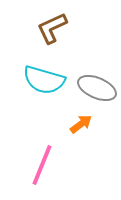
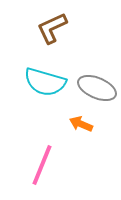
cyan semicircle: moved 1 px right, 2 px down
orange arrow: rotated 120 degrees counterclockwise
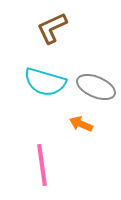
gray ellipse: moved 1 px left, 1 px up
pink line: rotated 30 degrees counterclockwise
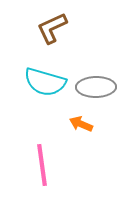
gray ellipse: rotated 24 degrees counterclockwise
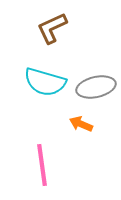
gray ellipse: rotated 12 degrees counterclockwise
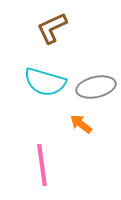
orange arrow: rotated 15 degrees clockwise
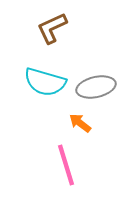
orange arrow: moved 1 px left, 1 px up
pink line: moved 24 px right; rotated 9 degrees counterclockwise
